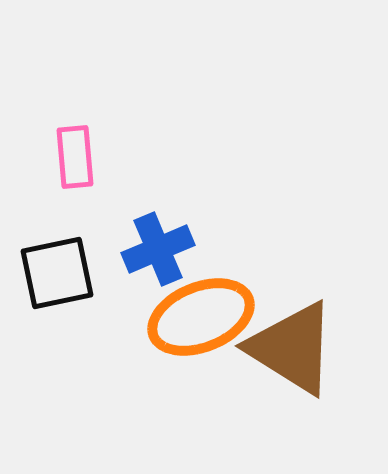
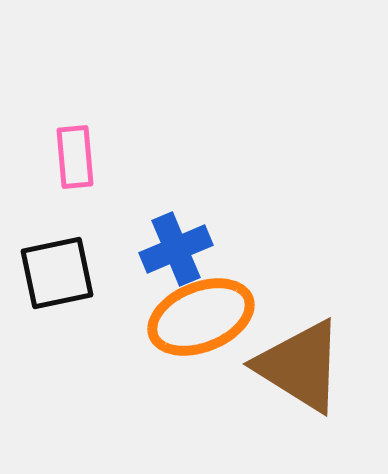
blue cross: moved 18 px right
brown triangle: moved 8 px right, 18 px down
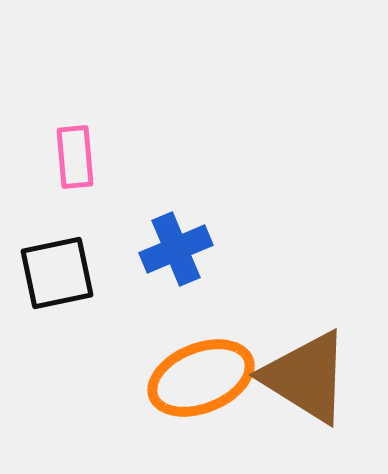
orange ellipse: moved 61 px down
brown triangle: moved 6 px right, 11 px down
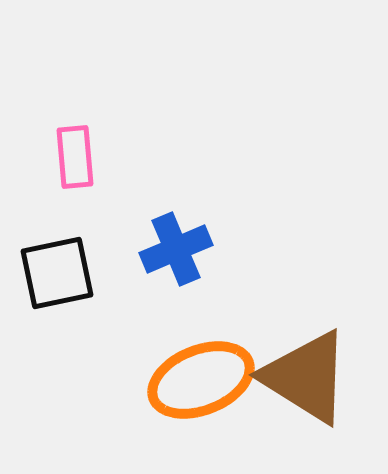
orange ellipse: moved 2 px down
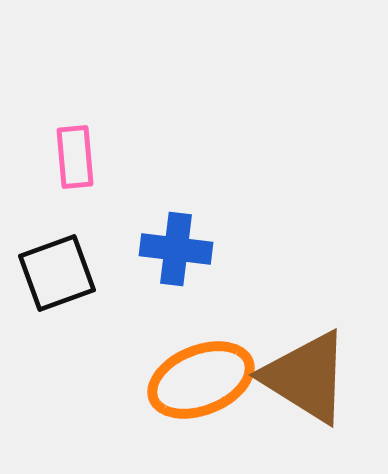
blue cross: rotated 30 degrees clockwise
black square: rotated 8 degrees counterclockwise
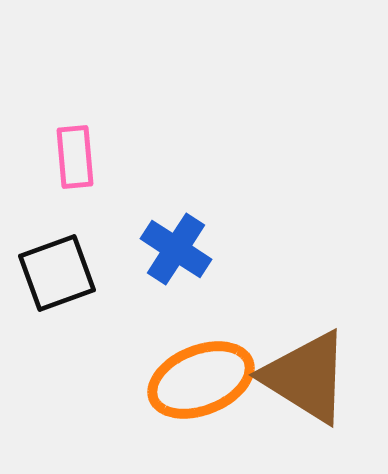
blue cross: rotated 26 degrees clockwise
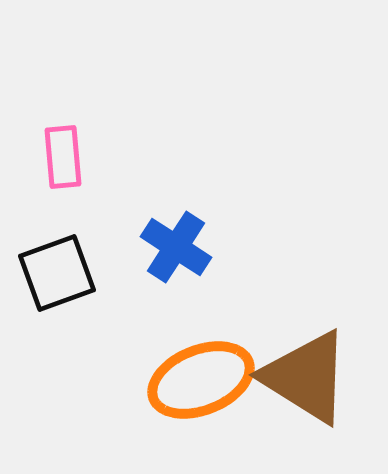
pink rectangle: moved 12 px left
blue cross: moved 2 px up
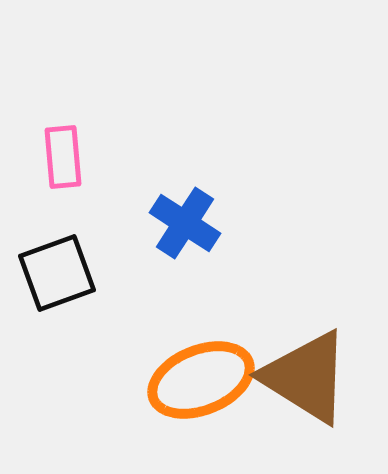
blue cross: moved 9 px right, 24 px up
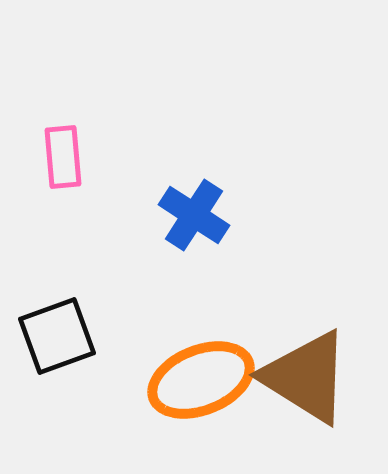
blue cross: moved 9 px right, 8 px up
black square: moved 63 px down
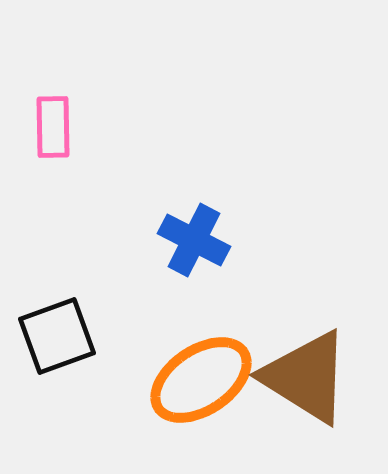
pink rectangle: moved 10 px left, 30 px up; rotated 4 degrees clockwise
blue cross: moved 25 px down; rotated 6 degrees counterclockwise
orange ellipse: rotated 12 degrees counterclockwise
